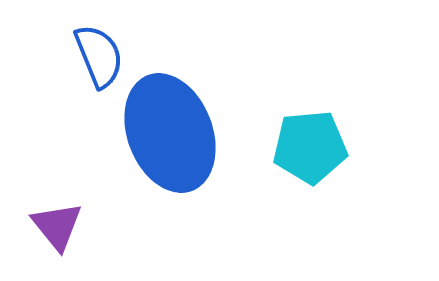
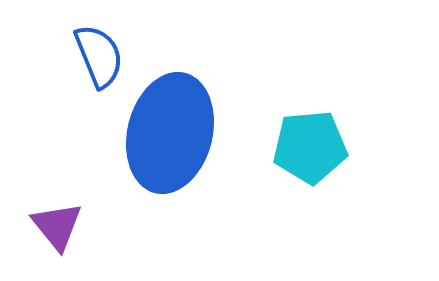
blue ellipse: rotated 35 degrees clockwise
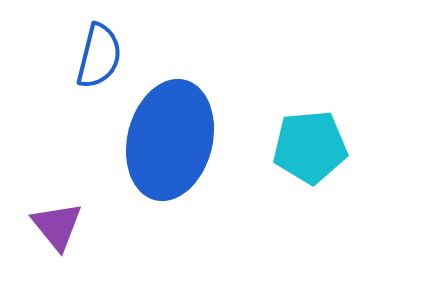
blue semicircle: rotated 36 degrees clockwise
blue ellipse: moved 7 px down
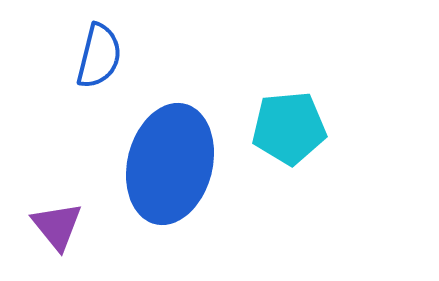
blue ellipse: moved 24 px down
cyan pentagon: moved 21 px left, 19 px up
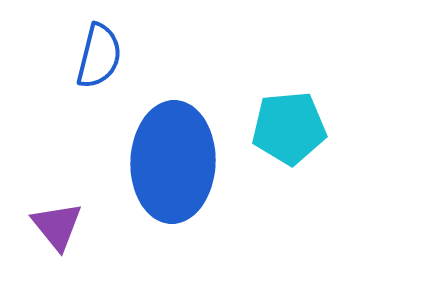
blue ellipse: moved 3 px right, 2 px up; rotated 12 degrees counterclockwise
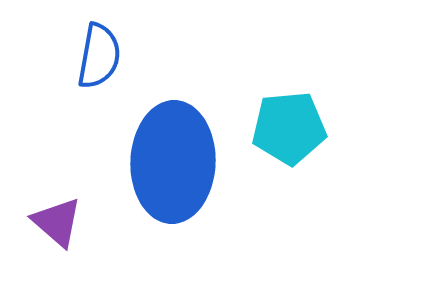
blue semicircle: rotated 4 degrees counterclockwise
purple triangle: moved 4 px up; rotated 10 degrees counterclockwise
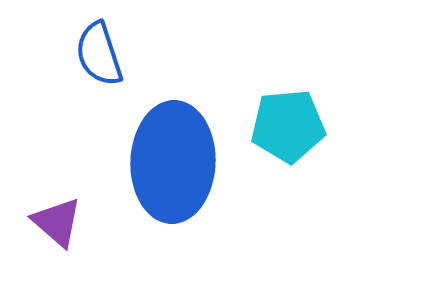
blue semicircle: moved 2 px up; rotated 152 degrees clockwise
cyan pentagon: moved 1 px left, 2 px up
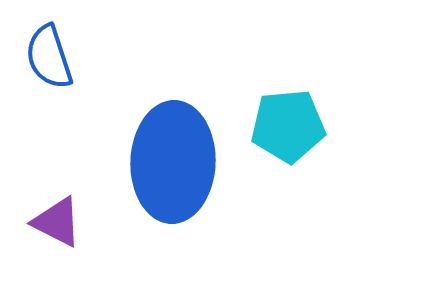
blue semicircle: moved 50 px left, 3 px down
purple triangle: rotated 14 degrees counterclockwise
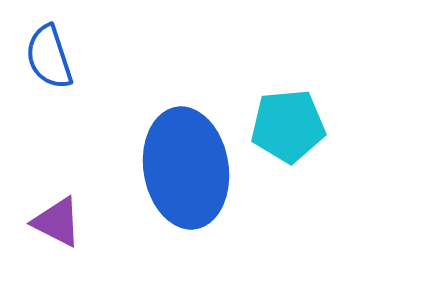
blue ellipse: moved 13 px right, 6 px down; rotated 11 degrees counterclockwise
